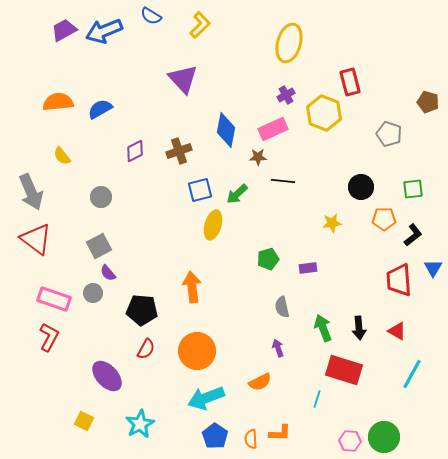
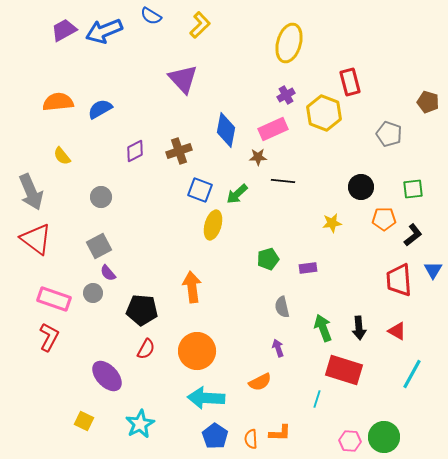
blue square at (200, 190): rotated 35 degrees clockwise
blue triangle at (433, 268): moved 2 px down
cyan arrow at (206, 398): rotated 24 degrees clockwise
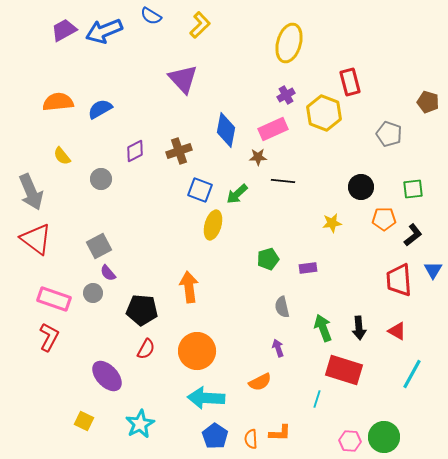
gray circle at (101, 197): moved 18 px up
orange arrow at (192, 287): moved 3 px left
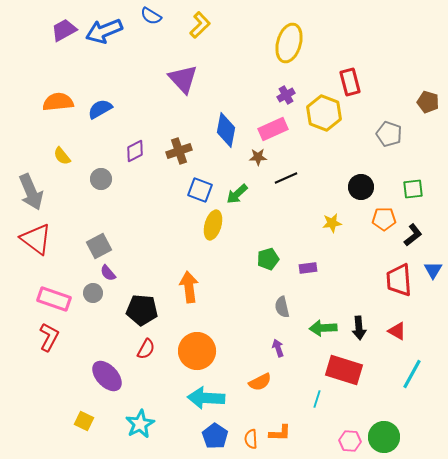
black line at (283, 181): moved 3 px right, 3 px up; rotated 30 degrees counterclockwise
green arrow at (323, 328): rotated 72 degrees counterclockwise
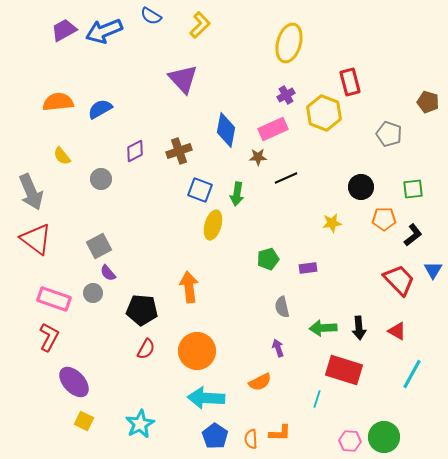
green arrow at (237, 194): rotated 40 degrees counterclockwise
red trapezoid at (399, 280): rotated 140 degrees clockwise
purple ellipse at (107, 376): moved 33 px left, 6 px down
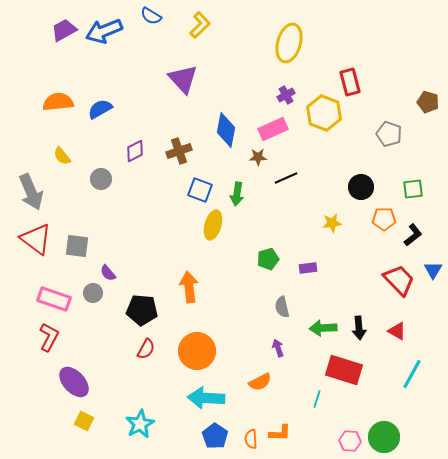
gray square at (99, 246): moved 22 px left; rotated 35 degrees clockwise
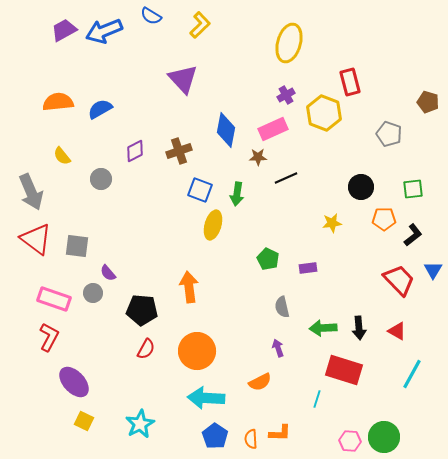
green pentagon at (268, 259): rotated 30 degrees counterclockwise
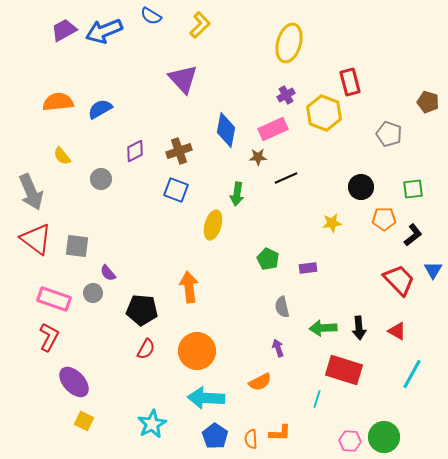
blue square at (200, 190): moved 24 px left
cyan star at (140, 424): moved 12 px right
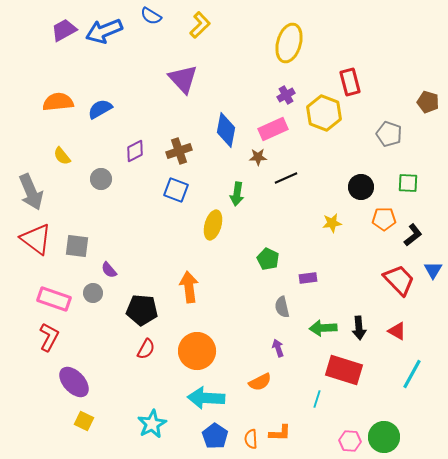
green square at (413, 189): moved 5 px left, 6 px up; rotated 10 degrees clockwise
purple rectangle at (308, 268): moved 10 px down
purple semicircle at (108, 273): moved 1 px right, 3 px up
